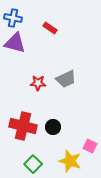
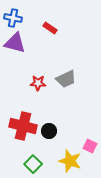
black circle: moved 4 px left, 4 px down
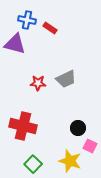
blue cross: moved 14 px right, 2 px down
purple triangle: moved 1 px down
black circle: moved 29 px right, 3 px up
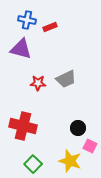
red rectangle: moved 1 px up; rotated 56 degrees counterclockwise
purple triangle: moved 6 px right, 5 px down
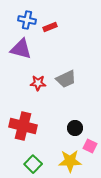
black circle: moved 3 px left
yellow star: rotated 20 degrees counterclockwise
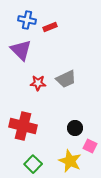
purple triangle: moved 1 px down; rotated 30 degrees clockwise
yellow star: rotated 25 degrees clockwise
